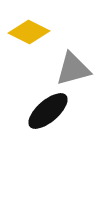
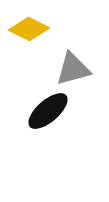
yellow diamond: moved 3 px up
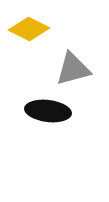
black ellipse: rotated 48 degrees clockwise
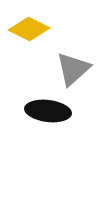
gray triangle: rotated 27 degrees counterclockwise
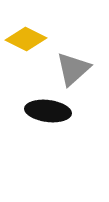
yellow diamond: moved 3 px left, 10 px down
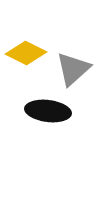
yellow diamond: moved 14 px down
